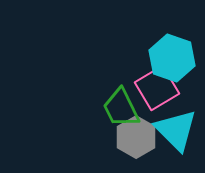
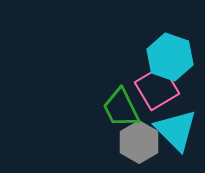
cyan hexagon: moved 2 px left, 1 px up
gray hexagon: moved 3 px right, 5 px down
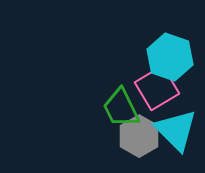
gray hexagon: moved 6 px up
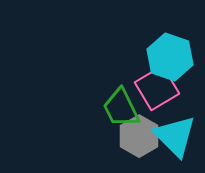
cyan triangle: moved 1 px left, 6 px down
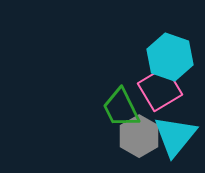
pink square: moved 3 px right, 1 px down
cyan triangle: rotated 24 degrees clockwise
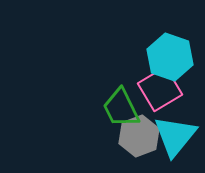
gray hexagon: rotated 9 degrees clockwise
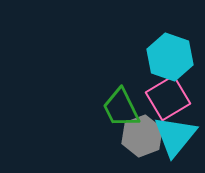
pink square: moved 8 px right, 9 px down
gray hexagon: moved 3 px right
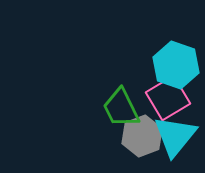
cyan hexagon: moved 6 px right, 8 px down
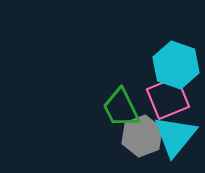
pink square: rotated 9 degrees clockwise
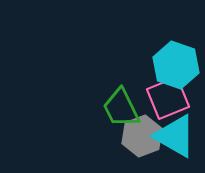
cyan triangle: rotated 39 degrees counterclockwise
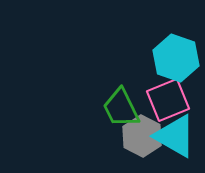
cyan hexagon: moved 7 px up
pink square: moved 2 px down
gray hexagon: rotated 12 degrees counterclockwise
